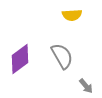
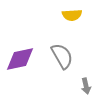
purple diamond: rotated 24 degrees clockwise
gray arrow: rotated 28 degrees clockwise
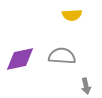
gray semicircle: rotated 56 degrees counterclockwise
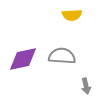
purple diamond: moved 3 px right
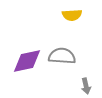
purple diamond: moved 4 px right, 2 px down
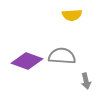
purple diamond: rotated 32 degrees clockwise
gray arrow: moved 5 px up
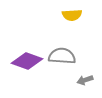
gray arrow: moved 1 px left, 1 px up; rotated 84 degrees clockwise
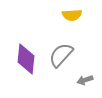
gray semicircle: moved 1 px left, 1 px up; rotated 52 degrees counterclockwise
purple diamond: moved 1 px left, 2 px up; rotated 76 degrees clockwise
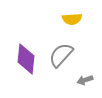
yellow semicircle: moved 4 px down
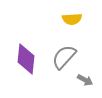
gray semicircle: moved 3 px right, 2 px down
gray arrow: rotated 133 degrees counterclockwise
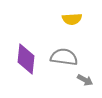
gray semicircle: rotated 56 degrees clockwise
